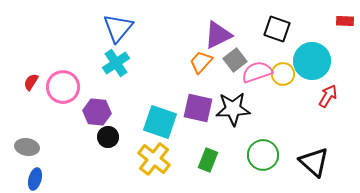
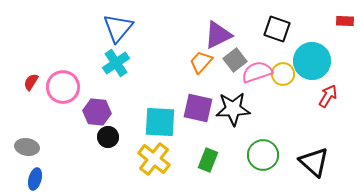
cyan square: rotated 16 degrees counterclockwise
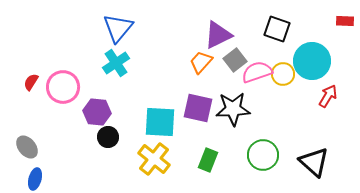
gray ellipse: rotated 40 degrees clockwise
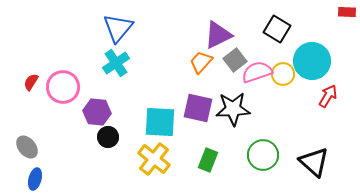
red rectangle: moved 2 px right, 9 px up
black square: rotated 12 degrees clockwise
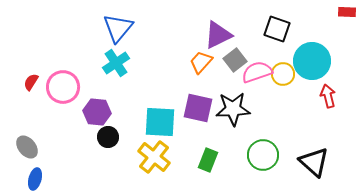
black square: rotated 12 degrees counterclockwise
red arrow: rotated 45 degrees counterclockwise
yellow cross: moved 2 px up
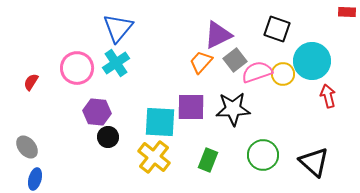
pink circle: moved 14 px right, 19 px up
purple square: moved 7 px left, 1 px up; rotated 12 degrees counterclockwise
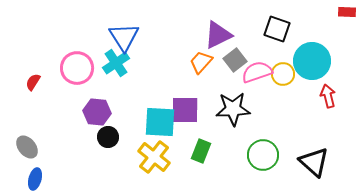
blue triangle: moved 6 px right, 9 px down; rotated 12 degrees counterclockwise
red semicircle: moved 2 px right
purple square: moved 6 px left, 3 px down
green rectangle: moved 7 px left, 9 px up
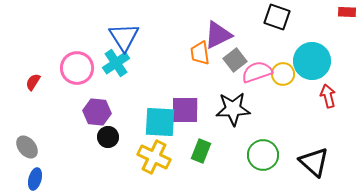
black square: moved 12 px up
orange trapezoid: moved 1 px left, 9 px up; rotated 50 degrees counterclockwise
yellow cross: rotated 12 degrees counterclockwise
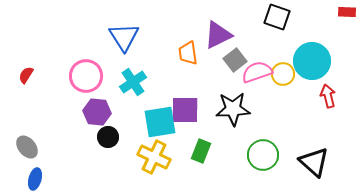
orange trapezoid: moved 12 px left
cyan cross: moved 17 px right, 19 px down
pink circle: moved 9 px right, 8 px down
red semicircle: moved 7 px left, 7 px up
cyan square: rotated 12 degrees counterclockwise
